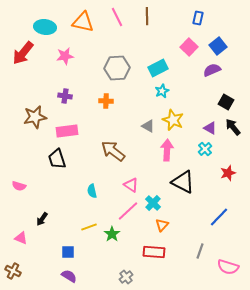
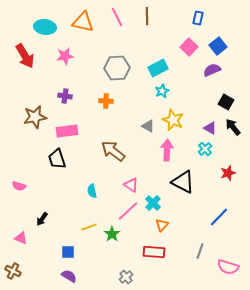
red arrow at (23, 53): moved 2 px right, 3 px down; rotated 70 degrees counterclockwise
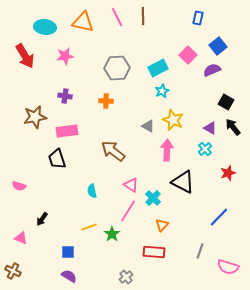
brown line at (147, 16): moved 4 px left
pink square at (189, 47): moved 1 px left, 8 px down
cyan cross at (153, 203): moved 5 px up
pink line at (128, 211): rotated 15 degrees counterclockwise
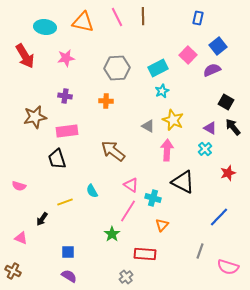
pink star at (65, 56): moved 1 px right, 2 px down
cyan semicircle at (92, 191): rotated 16 degrees counterclockwise
cyan cross at (153, 198): rotated 28 degrees counterclockwise
yellow line at (89, 227): moved 24 px left, 25 px up
red rectangle at (154, 252): moved 9 px left, 2 px down
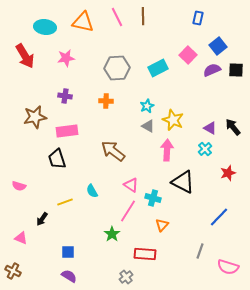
cyan star at (162, 91): moved 15 px left, 15 px down
black square at (226, 102): moved 10 px right, 32 px up; rotated 28 degrees counterclockwise
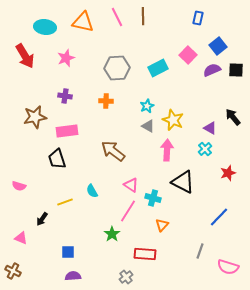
pink star at (66, 58): rotated 12 degrees counterclockwise
black arrow at (233, 127): moved 10 px up
purple semicircle at (69, 276): moved 4 px right; rotated 35 degrees counterclockwise
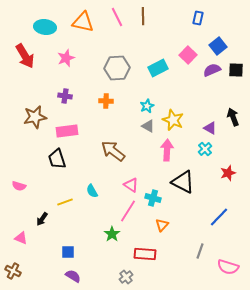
black arrow at (233, 117): rotated 18 degrees clockwise
purple semicircle at (73, 276): rotated 35 degrees clockwise
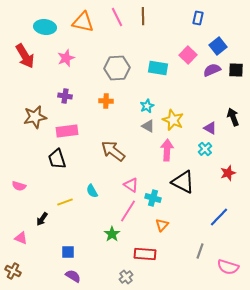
cyan rectangle at (158, 68): rotated 36 degrees clockwise
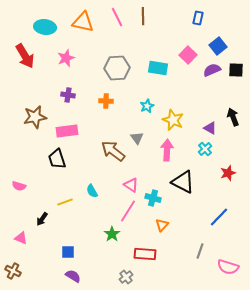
purple cross at (65, 96): moved 3 px right, 1 px up
gray triangle at (148, 126): moved 11 px left, 12 px down; rotated 24 degrees clockwise
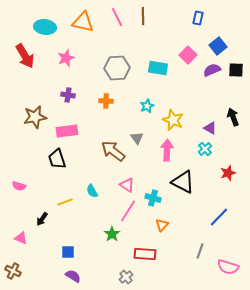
pink triangle at (131, 185): moved 4 px left
